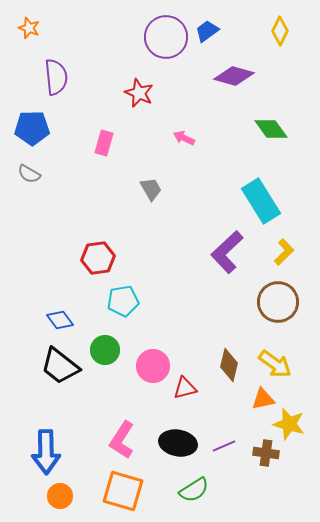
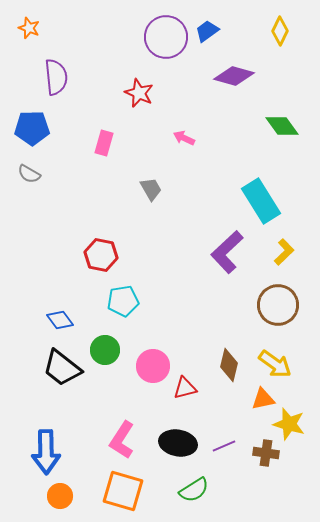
green diamond: moved 11 px right, 3 px up
red hexagon: moved 3 px right, 3 px up; rotated 20 degrees clockwise
brown circle: moved 3 px down
black trapezoid: moved 2 px right, 2 px down
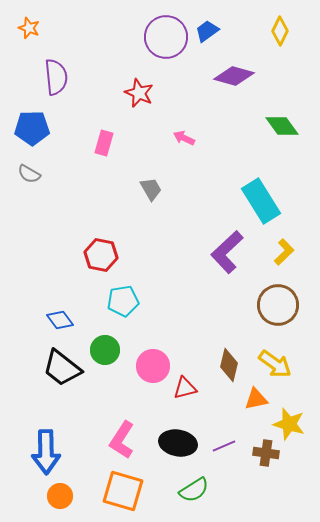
orange triangle: moved 7 px left
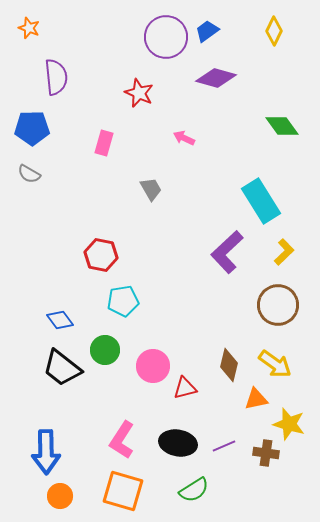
yellow diamond: moved 6 px left
purple diamond: moved 18 px left, 2 px down
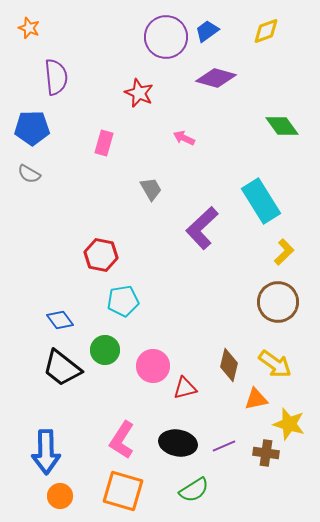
yellow diamond: moved 8 px left; rotated 44 degrees clockwise
purple L-shape: moved 25 px left, 24 px up
brown circle: moved 3 px up
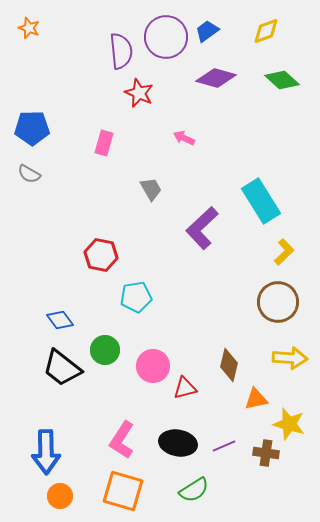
purple semicircle: moved 65 px right, 26 px up
green diamond: moved 46 px up; rotated 12 degrees counterclockwise
cyan pentagon: moved 13 px right, 4 px up
yellow arrow: moved 15 px right, 6 px up; rotated 32 degrees counterclockwise
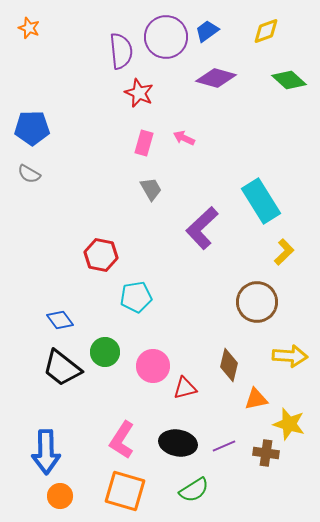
green diamond: moved 7 px right
pink rectangle: moved 40 px right
brown circle: moved 21 px left
green circle: moved 2 px down
yellow arrow: moved 2 px up
orange square: moved 2 px right
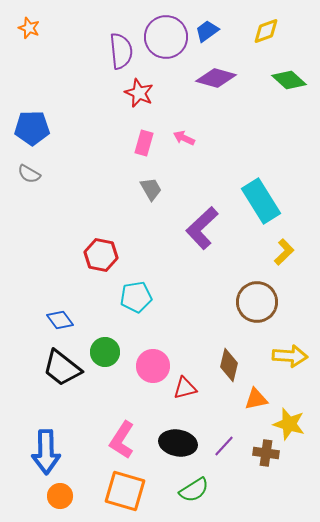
purple line: rotated 25 degrees counterclockwise
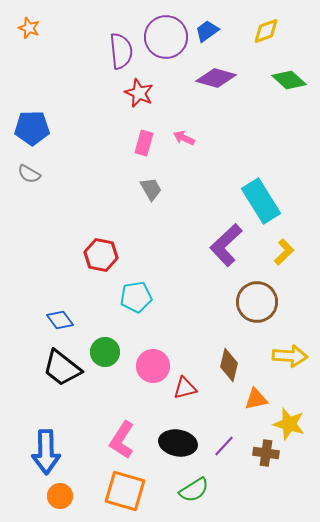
purple L-shape: moved 24 px right, 17 px down
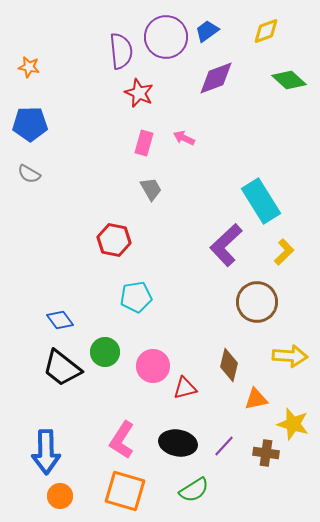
orange star: moved 39 px down; rotated 10 degrees counterclockwise
purple diamond: rotated 36 degrees counterclockwise
blue pentagon: moved 2 px left, 4 px up
red hexagon: moved 13 px right, 15 px up
yellow star: moved 4 px right
